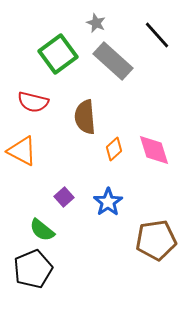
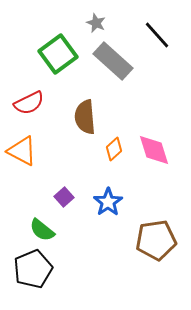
red semicircle: moved 4 px left, 1 px down; rotated 40 degrees counterclockwise
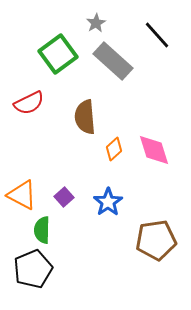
gray star: rotated 18 degrees clockwise
orange triangle: moved 44 px down
green semicircle: rotated 52 degrees clockwise
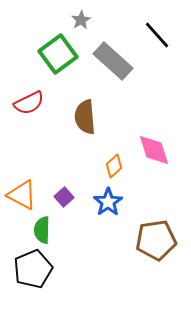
gray star: moved 15 px left, 3 px up
orange diamond: moved 17 px down
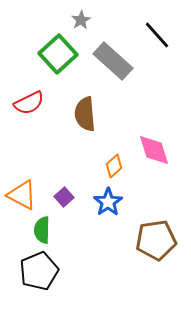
green square: rotated 6 degrees counterclockwise
brown semicircle: moved 3 px up
black pentagon: moved 6 px right, 2 px down
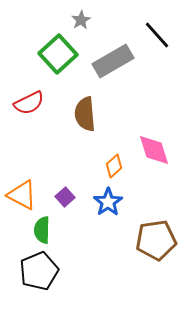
gray rectangle: rotated 72 degrees counterclockwise
purple square: moved 1 px right
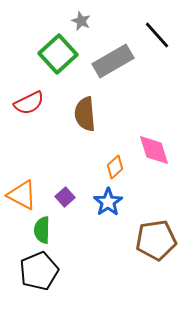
gray star: moved 1 px down; rotated 18 degrees counterclockwise
orange diamond: moved 1 px right, 1 px down
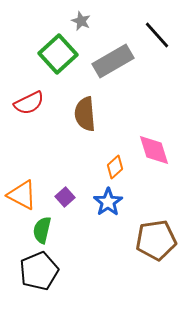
green semicircle: rotated 12 degrees clockwise
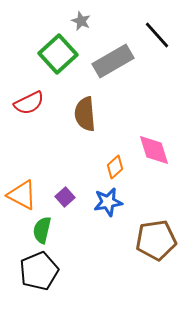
blue star: rotated 24 degrees clockwise
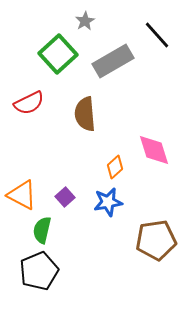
gray star: moved 4 px right; rotated 18 degrees clockwise
